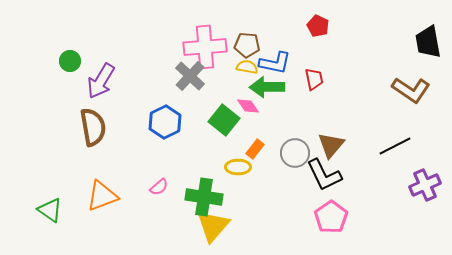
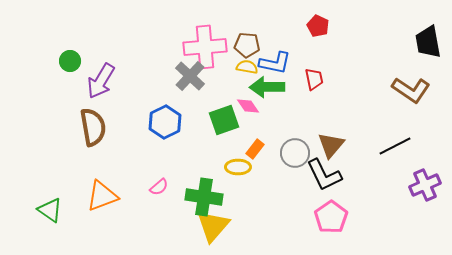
green square: rotated 32 degrees clockwise
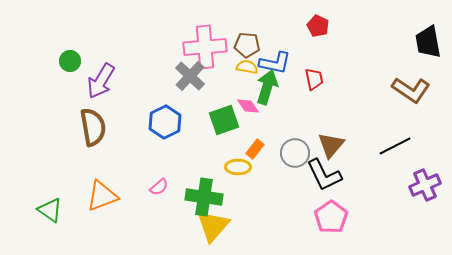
green arrow: rotated 108 degrees clockwise
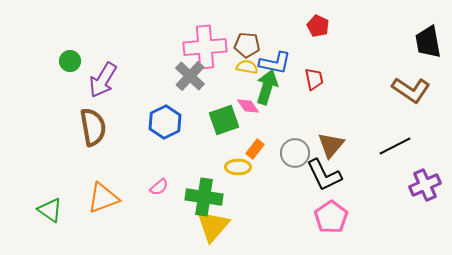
purple arrow: moved 2 px right, 1 px up
orange triangle: moved 1 px right, 2 px down
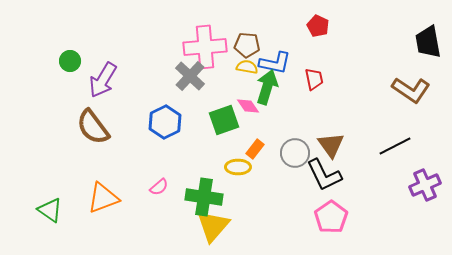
brown semicircle: rotated 153 degrees clockwise
brown triangle: rotated 16 degrees counterclockwise
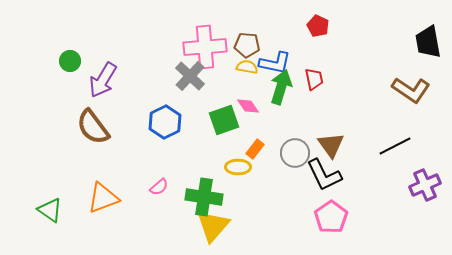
green arrow: moved 14 px right
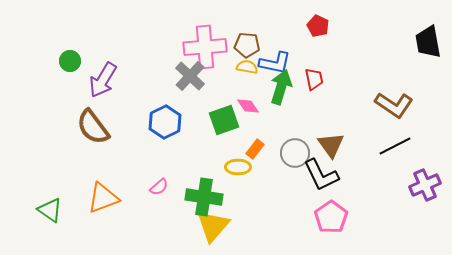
brown L-shape: moved 17 px left, 15 px down
black L-shape: moved 3 px left
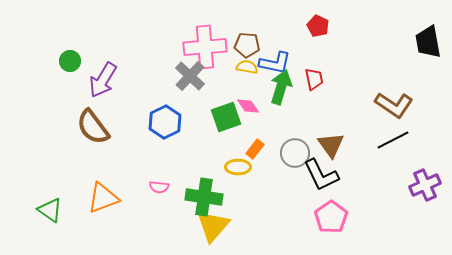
green square: moved 2 px right, 3 px up
black line: moved 2 px left, 6 px up
pink semicircle: rotated 48 degrees clockwise
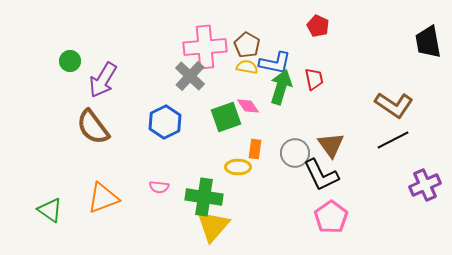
brown pentagon: rotated 25 degrees clockwise
orange rectangle: rotated 30 degrees counterclockwise
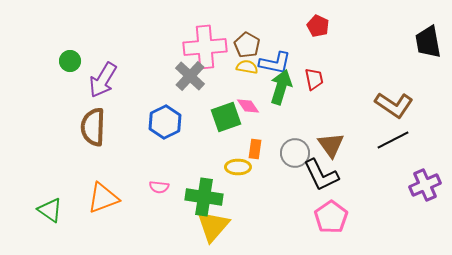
brown semicircle: rotated 39 degrees clockwise
